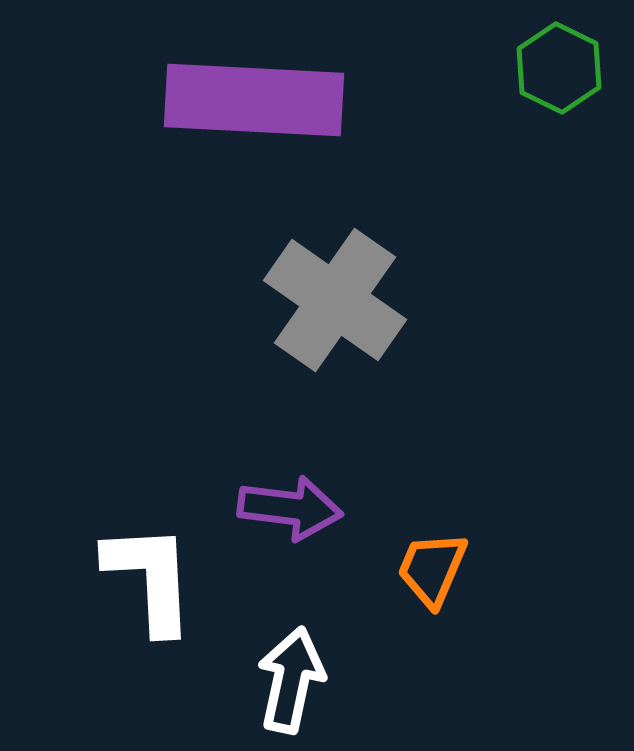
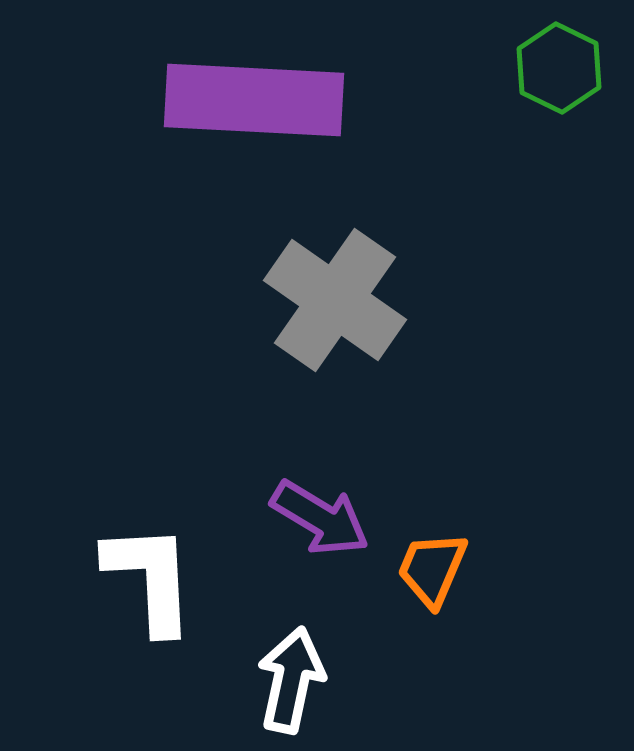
purple arrow: moved 30 px right, 10 px down; rotated 24 degrees clockwise
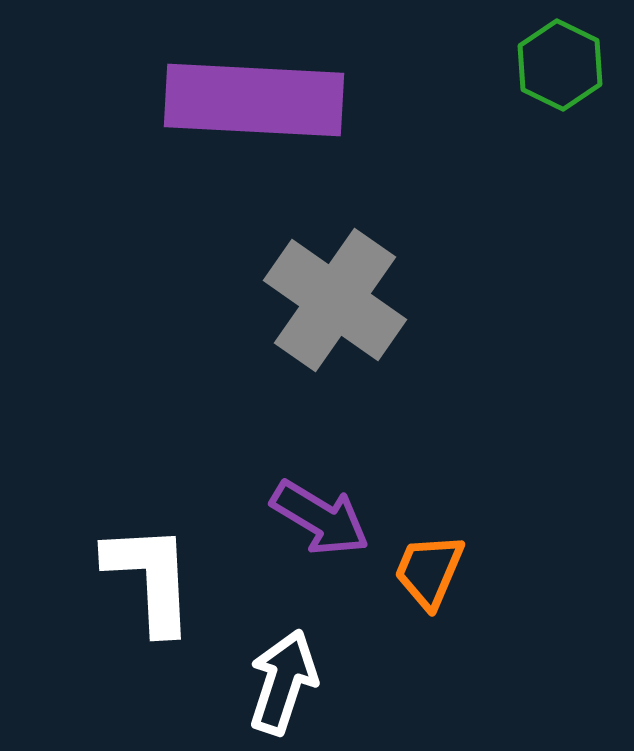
green hexagon: moved 1 px right, 3 px up
orange trapezoid: moved 3 px left, 2 px down
white arrow: moved 8 px left, 2 px down; rotated 6 degrees clockwise
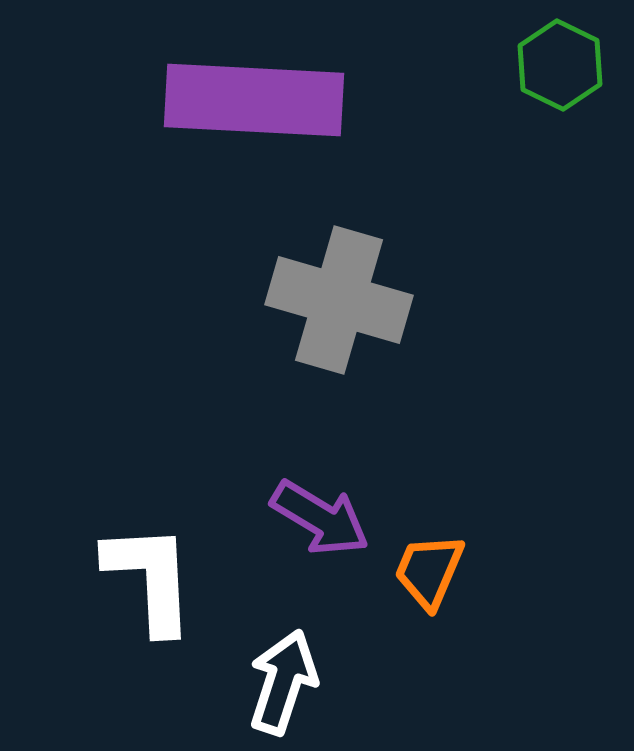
gray cross: moved 4 px right; rotated 19 degrees counterclockwise
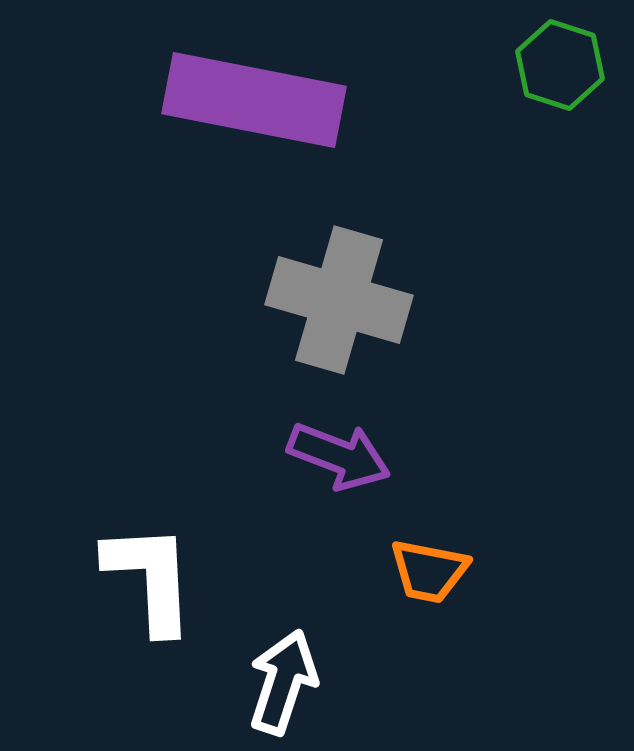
green hexagon: rotated 8 degrees counterclockwise
purple rectangle: rotated 8 degrees clockwise
purple arrow: moved 19 px right, 62 px up; rotated 10 degrees counterclockwise
orange trapezoid: rotated 102 degrees counterclockwise
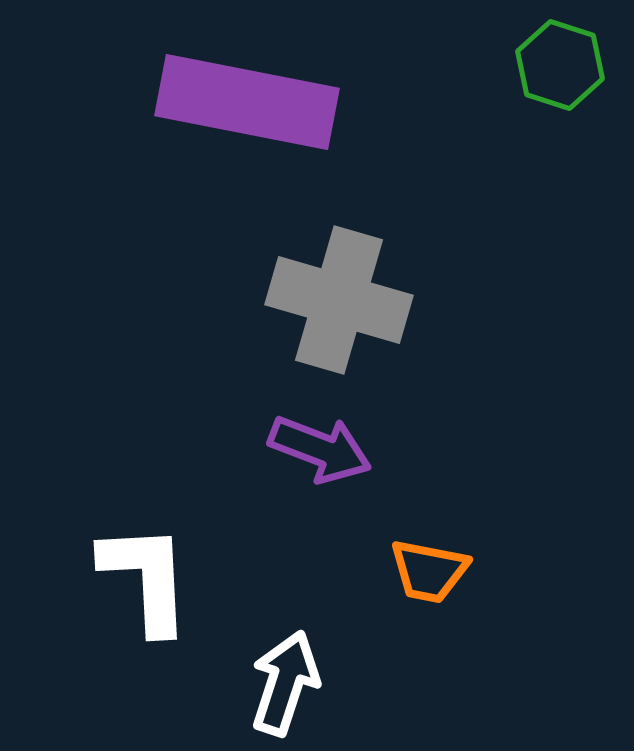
purple rectangle: moved 7 px left, 2 px down
purple arrow: moved 19 px left, 7 px up
white L-shape: moved 4 px left
white arrow: moved 2 px right, 1 px down
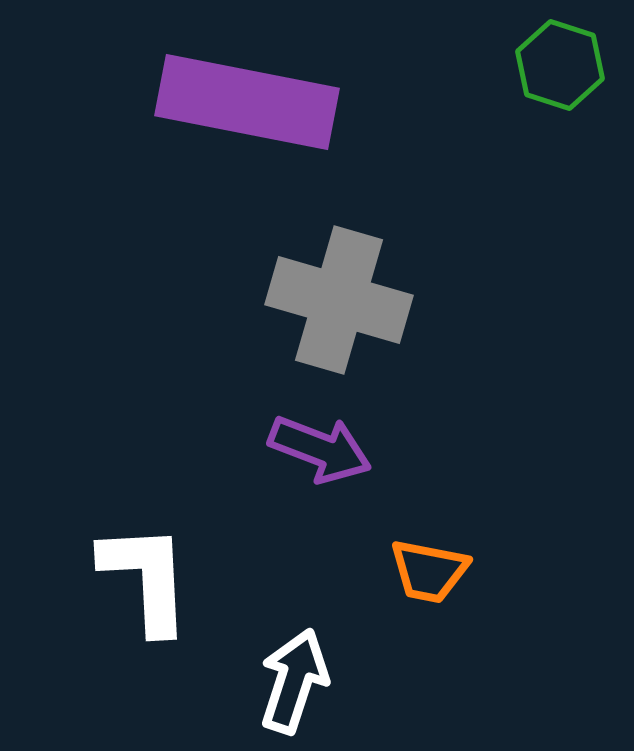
white arrow: moved 9 px right, 2 px up
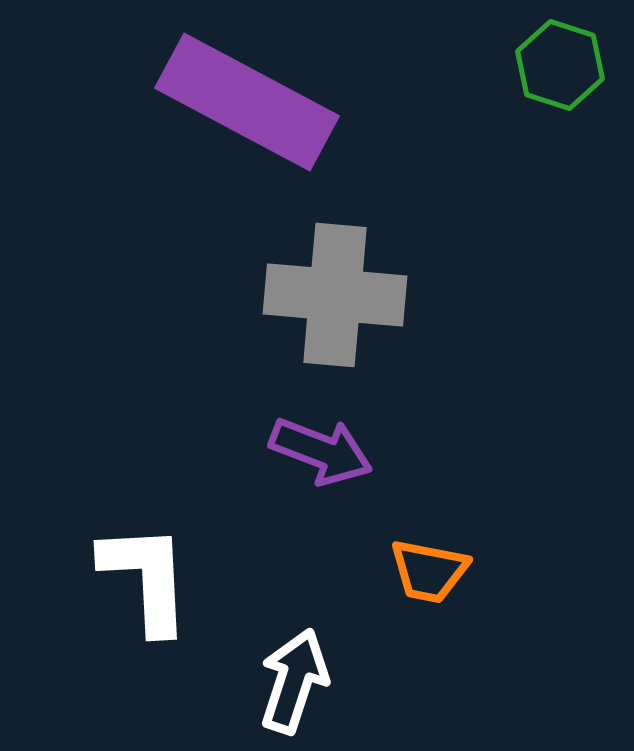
purple rectangle: rotated 17 degrees clockwise
gray cross: moved 4 px left, 5 px up; rotated 11 degrees counterclockwise
purple arrow: moved 1 px right, 2 px down
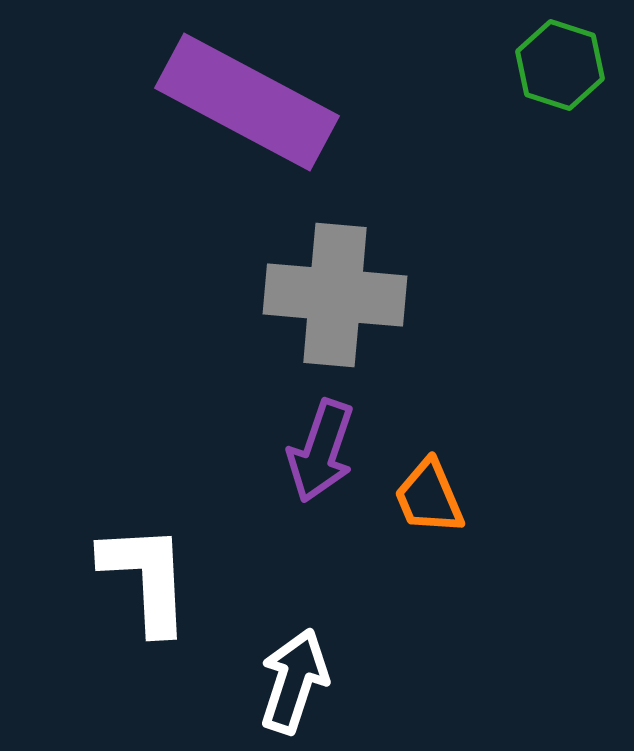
purple arrow: rotated 88 degrees clockwise
orange trapezoid: moved 74 px up; rotated 56 degrees clockwise
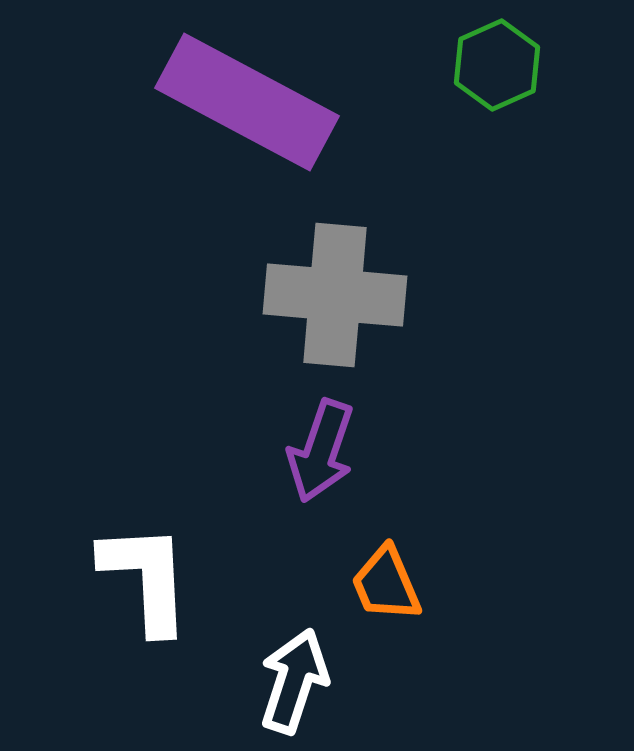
green hexagon: moved 63 px left; rotated 18 degrees clockwise
orange trapezoid: moved 43 px left, 87 px down
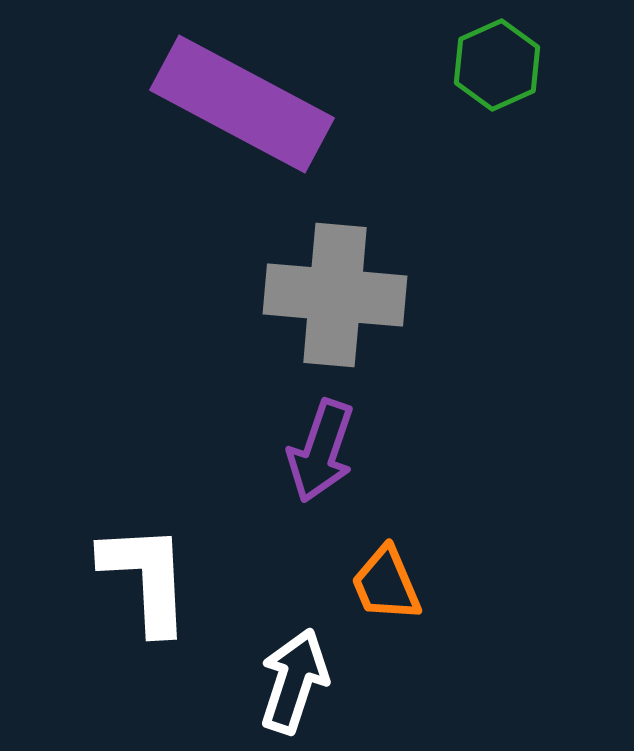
purple rectangle: moved 5 px left, 2 px down
